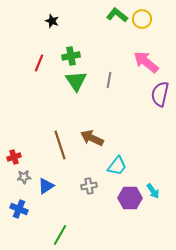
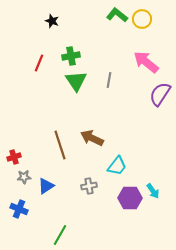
purple semicircle: rotated 20 degrees clockwise
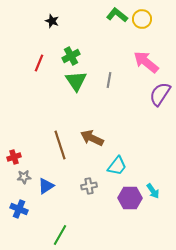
green cross: rotated 18 degrees counterclockwise
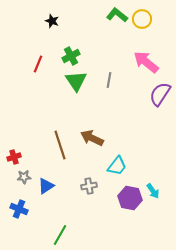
red line: moved 1 px left, 1 px down
purple hexagon: rotated 10 degrees clockwise
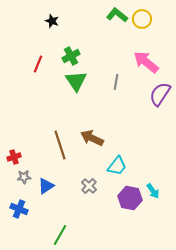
gray line: moved 7 px right, 2 px down
gray cross: rotated 35 degrees counterclockwise
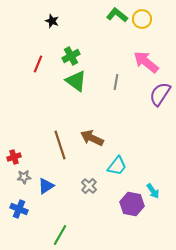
green triangle: rotated 20 degrees counterclockwise
purple hexagon: moved 2 px right, 6 px down
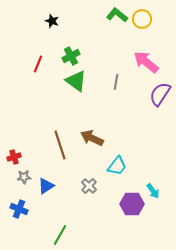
purple hexagon: rotated 10 degrees counterclockwise
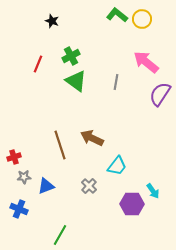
blue triangle: rotated 12 degrees clockwise
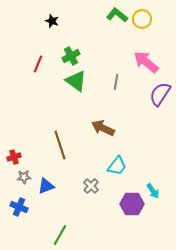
brown arrow: moved 11 px right, 10 px up
gray cross: moved 2 px right
blue cross: moved 2 px up
